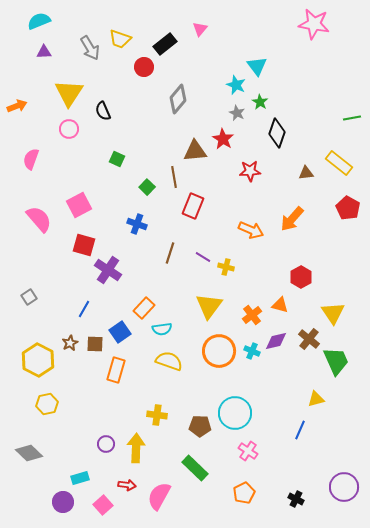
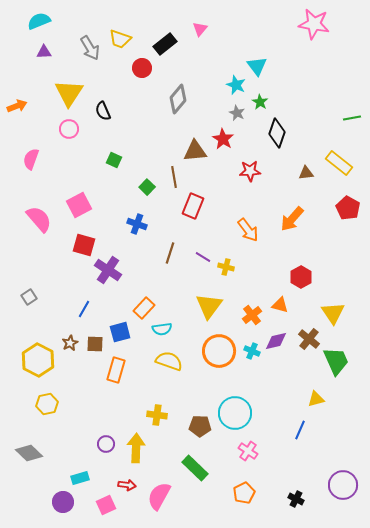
red circle at (144, 67): moved 2 px left, 1 px down
green square at (117, 159): moved 3 px left, 1 px down
orange arrow at (251, 230): moved 3 px left; rotated 30 degrees clockwise
blue square at (120, 332): rotated 20 degrees clockwise
purple circle at (344, 487): moved 1 px left, 2 px up
pink square at (103, 505): moved 3 px right; rotated 18 degrees clockwise
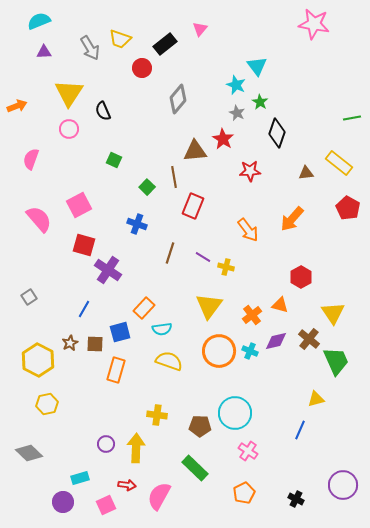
cyan cross at (252, 351): moved 2 px left
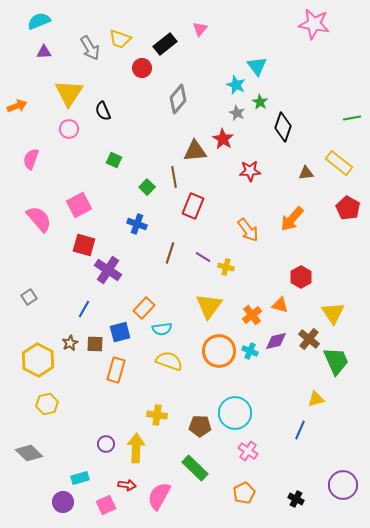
black diamond at (277, 133): moved 6 px right, 6 px up
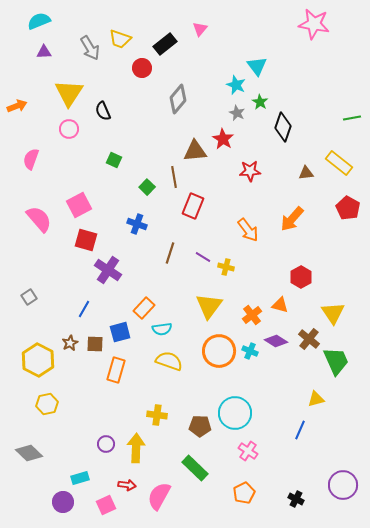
red square at (84, 245): moved 2 px right, 5 px up
purple diamond at (276, 341): rotated 45 degrees clockwise
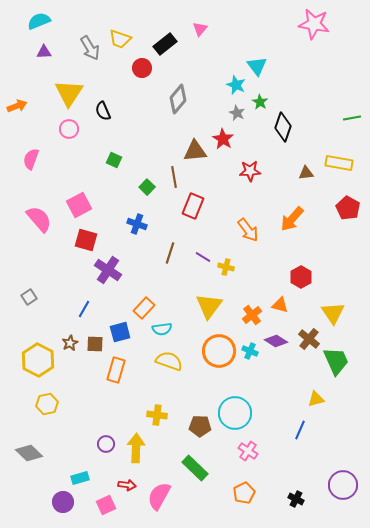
yellow rectangle at (339, 163): rotated 28 degrees counterclockwise
